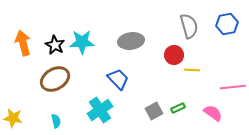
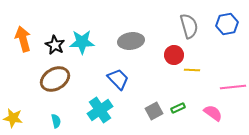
orange arrow: moved 4 px up
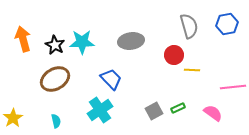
blue trapezoid: moved 7 px left
yellow star: rotated 30 degrees clockwise
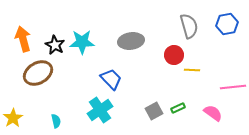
brown ellipse: moved 17 px left, 6 px up
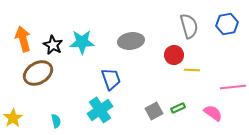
black star: moved 2 px left
blue trapezoid: rotated 25 degrees clockwise
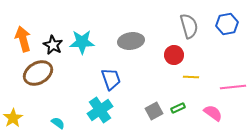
yellow line: moved 1 px left, 7 px down
cyan semicircle: moved 2 px right, 2 px down; rotated 40 degrees counterclockwise
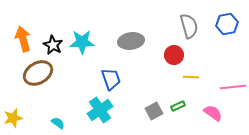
green rectangle: moved 2 px up
yellow star: rotated 18 degrees clockwise
